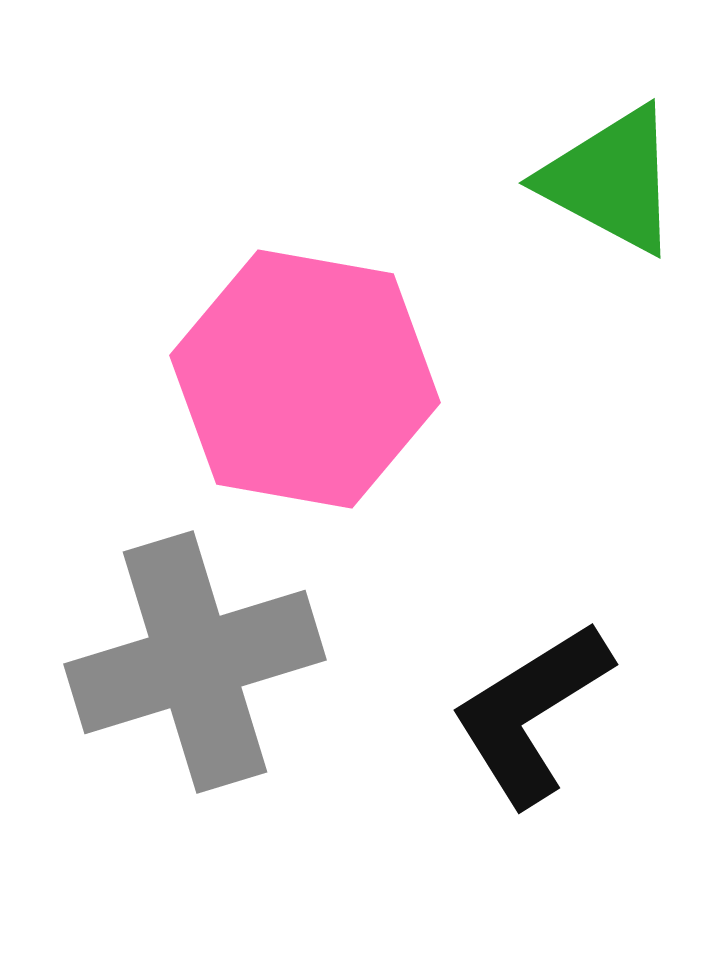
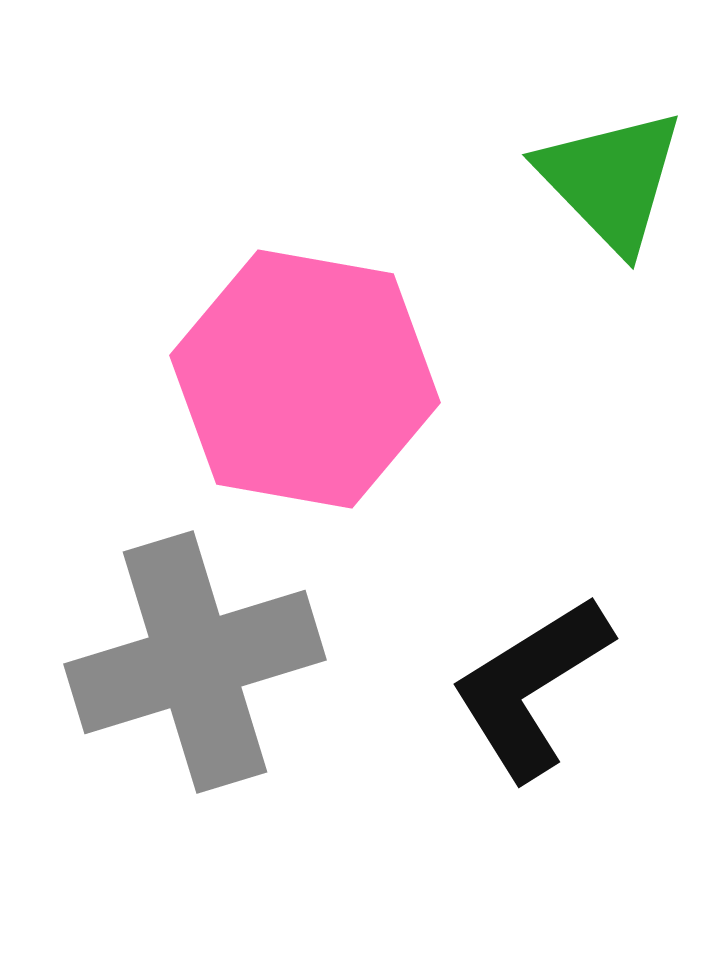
green triangle: rotated 18 degrees clockwise
black L-shape: moved 26 px up
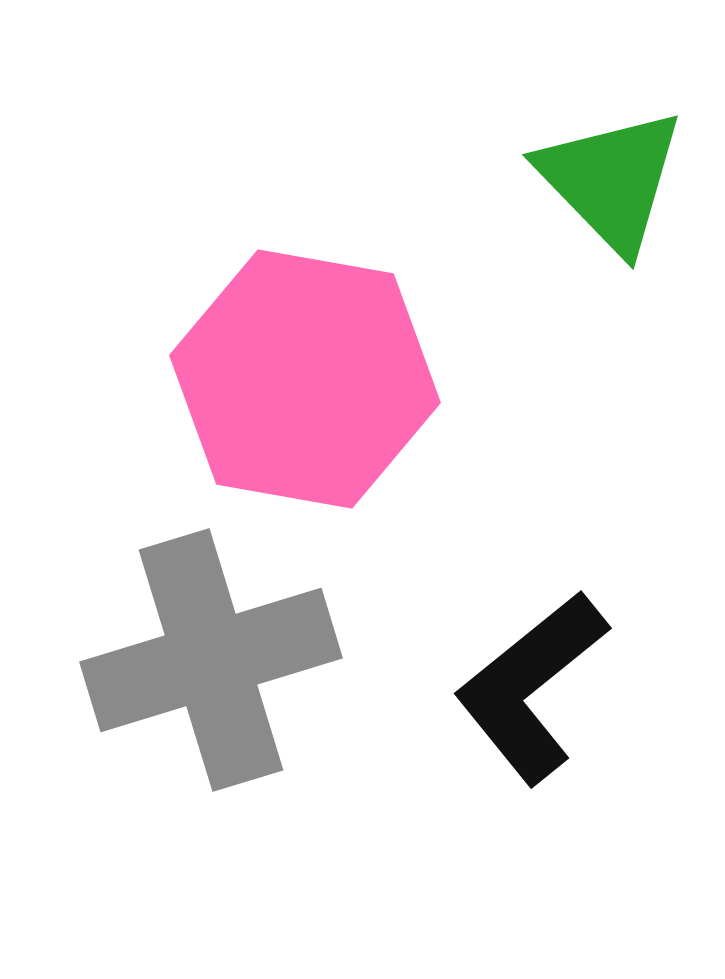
gray cross: moved 16 px right, 2 px up
black L-shape: rotated 7 degrees counterclockwise
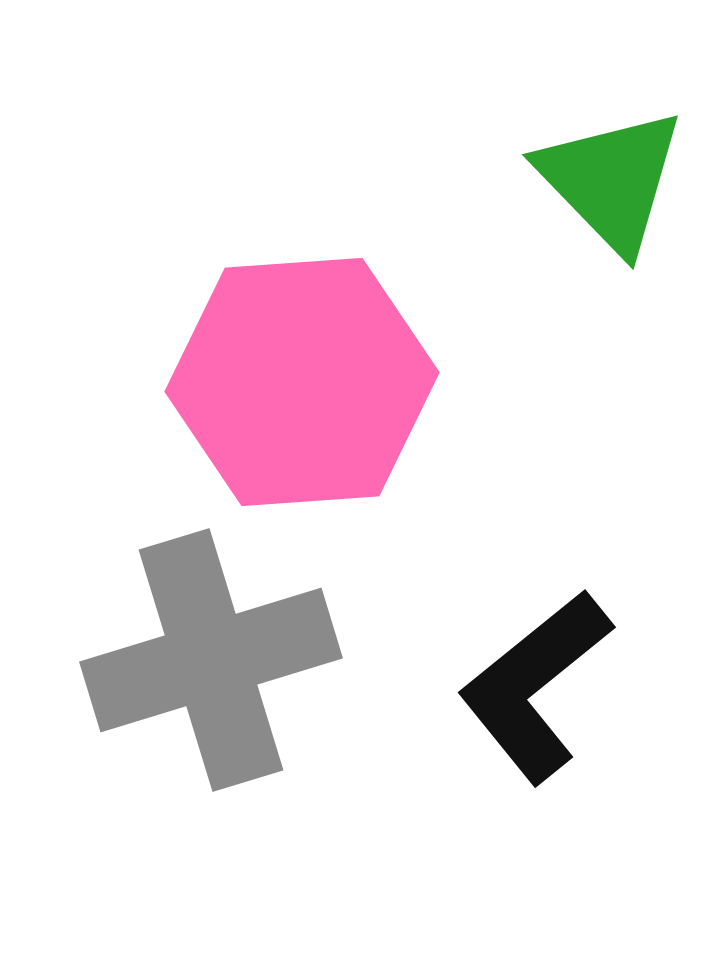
pink hexagon: moved 3 px left, 3 px down; rotated 14 degrees counterclockwise
black L-shape: moved 4 px right, 1 px up
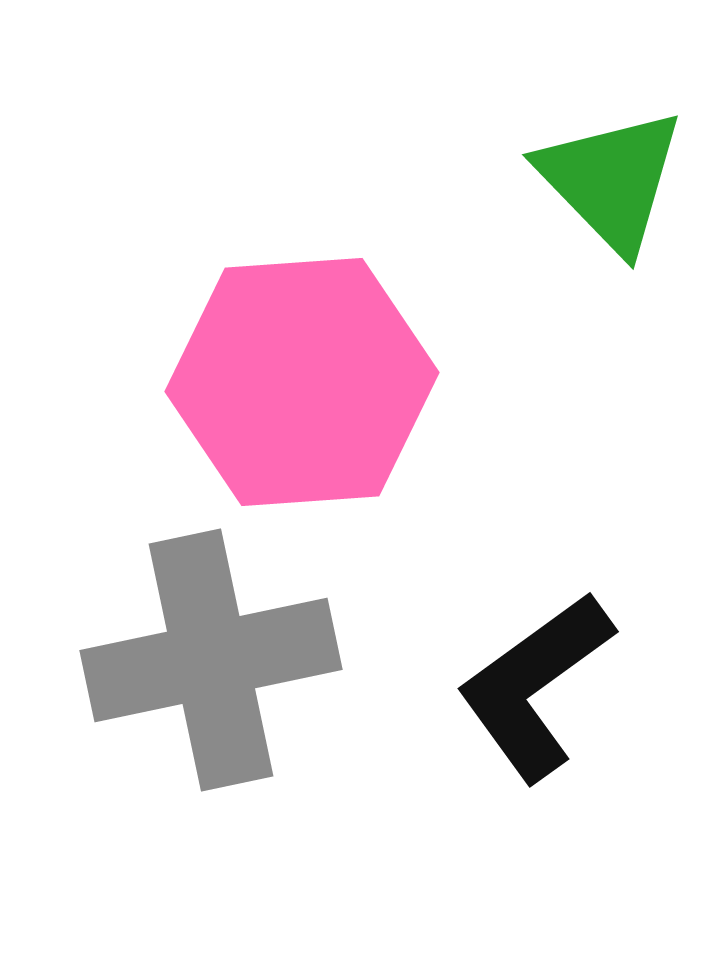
gray cross: rotated 5 degrees clockwise
black L-shape: rotated 3 degrees clockwise
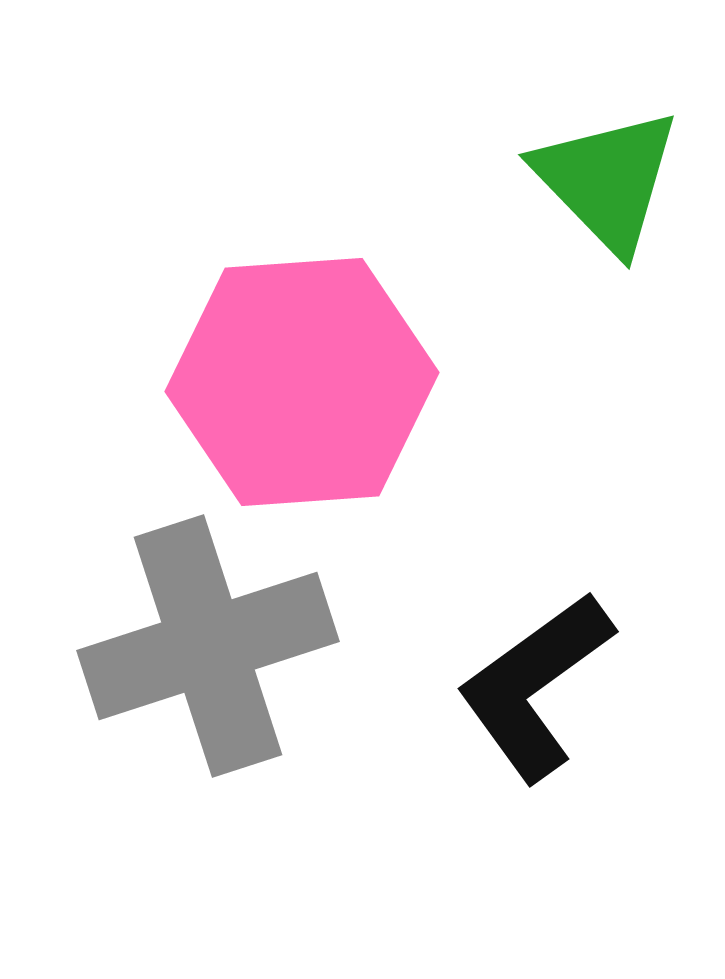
green triangle: moved 4 px left
gray cross: moved 3 px left, 14 px up; rotated 6 degrees counterclockwise
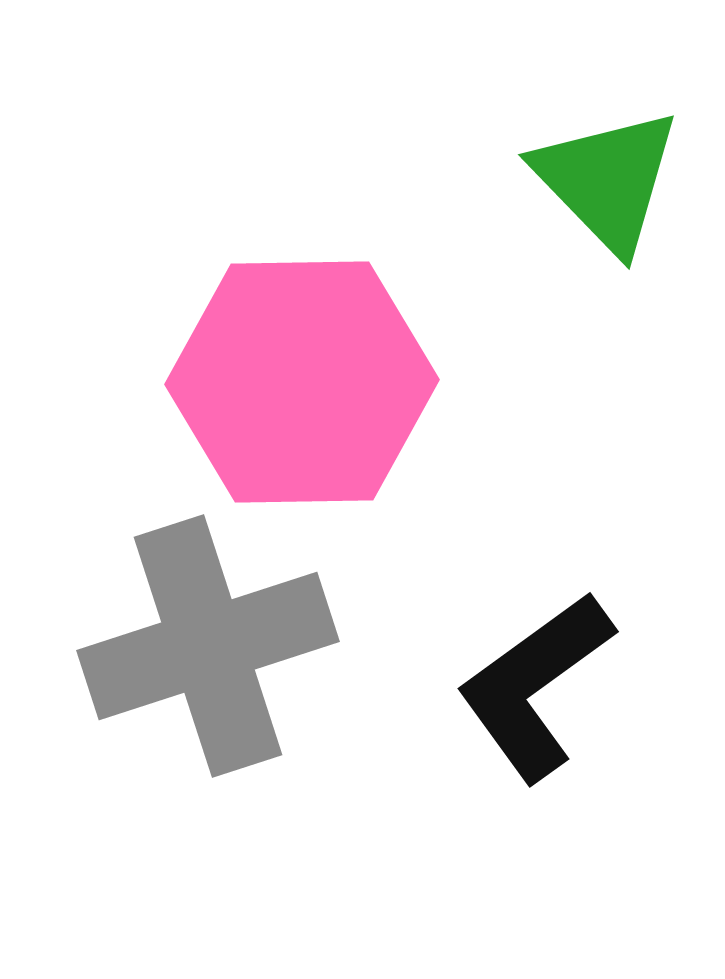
pink hexagon: rotated 3 degrees clockwise
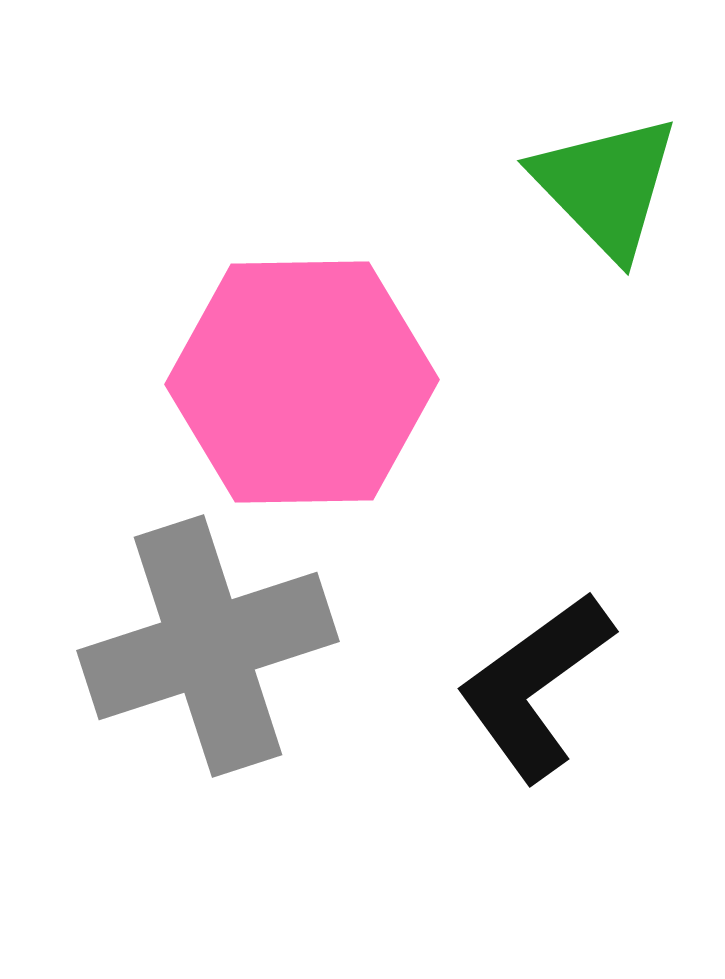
green triangle: moved 1 px left, 6 px down
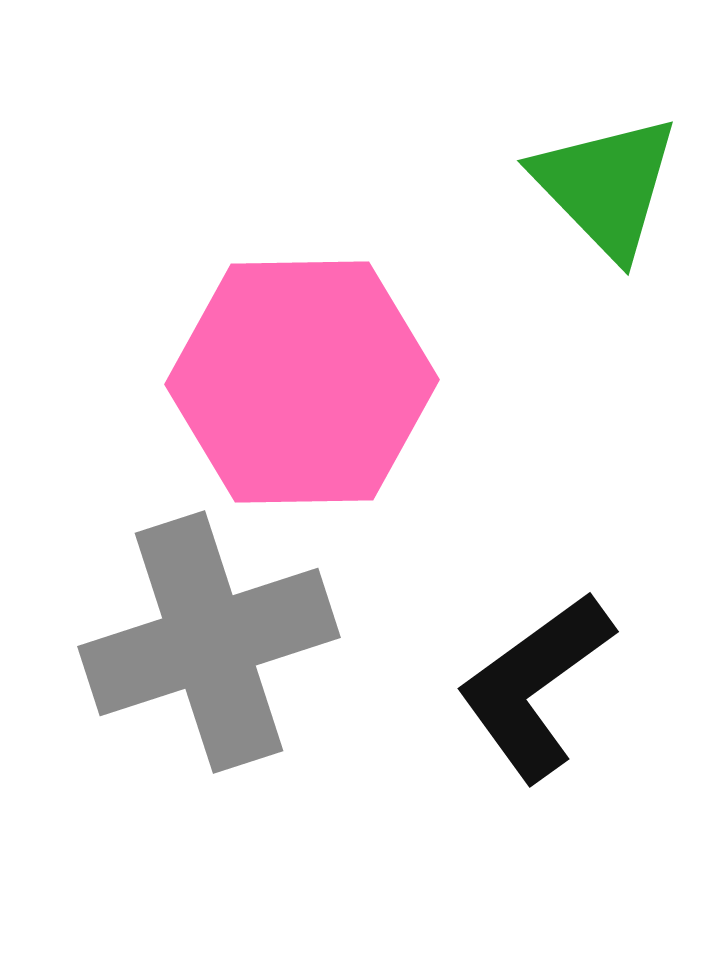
gray cross: moved 1 px right, 4 px up
